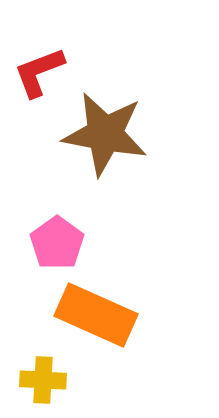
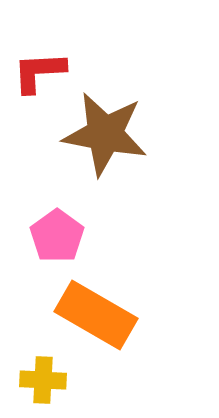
red L-shape: rotated 18 degrees clockwise
pink pentagon: moved 7 px up
orange rectangle: rotated 6 degrees clockwise
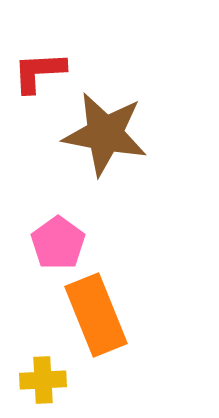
pink pentagon: moved 1 px right, 7 px down
orange rectangle: rotated 38 degrees clockwise
yellow cross: rotated 6 degrees counterclockwise
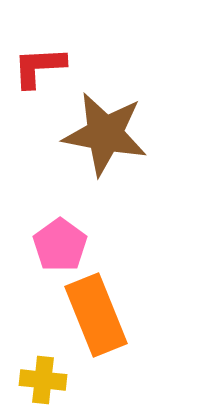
red L-shape: moved 5 px up
pink pentagon: moved 2 px right, 2 px down
yellow cross: rotated 9 degrees clockwise
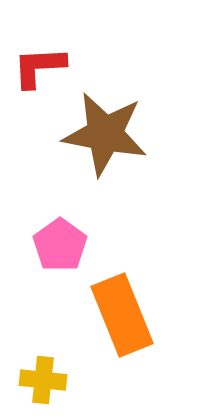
orange rectangle: moved 26 px right
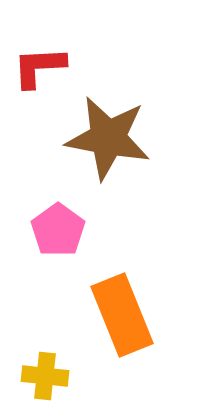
brown star: moved 3 px right, 4 px down
pink pentagon: moved 2 px left, 15 px up
yellow cross: moved 2 px right, 4 px up
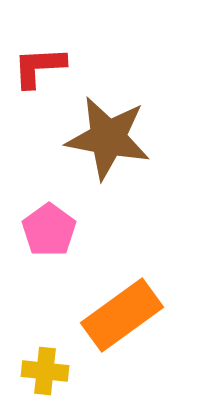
pink pentagon: moved 9 px left
orange rectangle: rotated 76 degrees clockwise
yellow cross: moved 5 px up
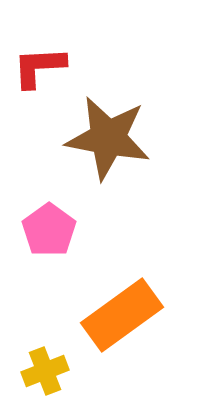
yellow cross: rotated 27 degrees counterclockwise
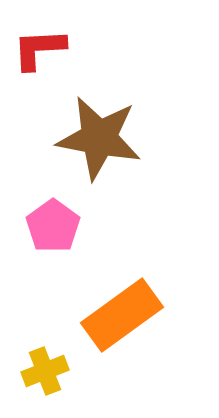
red L-shape: moved 18 px up
brown star: moved 9 px left
pink pentagon: moved 4 px right, 4 px up
